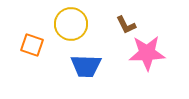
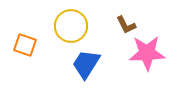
yellow circle: moved 2 px down
orange square: moved 7 px left
blue trapezoid: moved 2 px up; rotated 120 degrees clockwise
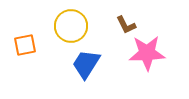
orange square: rotated 30 degrees counterclockwise
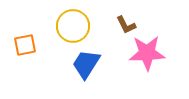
yellow circle: moved 2 px right
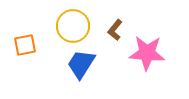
brown L-shape: moved 11 px left, 5 px down; rotated 65 degrees clockwise
pink star: rotated 6 degrees clockwise
blue trapezoid: moved 5 px left
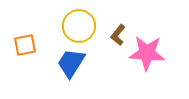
yellow circle: moved 6 px right
brown L-shape: moved 3 px right, 5 px down
blue trapezoid: moved 10 px left, 1 px up
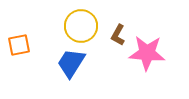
yellow circle: moved 2 px right
brown L-shape: rotated 10 degrees counterclockwise
orange square: moved 6 px left
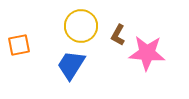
blue trapezoid: moved 2 px down
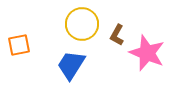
yellow circle: moved 1 px right, 2 px up
brown L-shape: moved 1 px left
pink star: rotated 18 degrees clockwise
